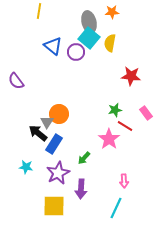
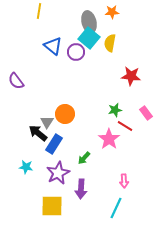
orange circle: moved 6 px right
yellow square: moved 2 px left
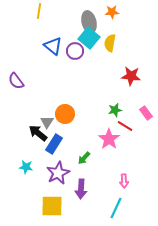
purple circle: moved 1 px left, 1 px up
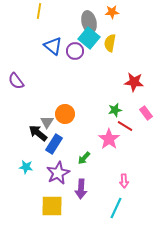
red star: moved 3 px right, 6 px down
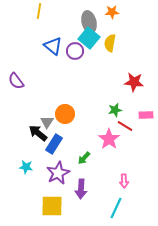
pink rectangle: moved 2 px down; rotated 56 degrees counterclockwise
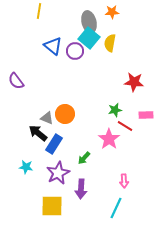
gray triangle: moved 4 px up; rotated 40 degrees counterclockwise
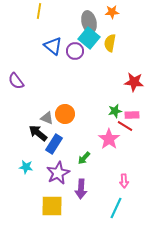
green star: moved 1 px down
pink rectangle: moved 14 px left
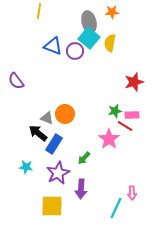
blue triangle: rotated 18 degrees counterclockwise
red star: rotated 24 degrees counterclockwise
pink arrow: moved 8 px right, 12 px down
